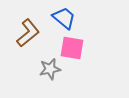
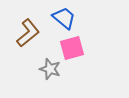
pink square: rotated 25 degrees counterclockwise
gray star: rotated 30 degrees clockwise
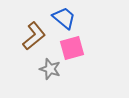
brown L-shape: moved 6 px right, 3 px down
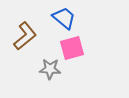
brown L-shape: moved 9 px left
gray star: rotated 15 degrees counterclockwise
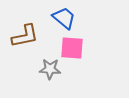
brown L-shape: rotated 28 degrees clockwise
pink square: rotated 20 degrees clockwise
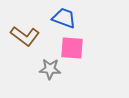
blue trapezoid: rotated 20 degrees counterclockwise
brown L-shape: rotated 48 degrees clockwise
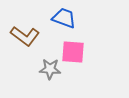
pink square: moved 1 px right, 4 px down
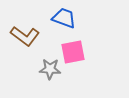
pink square: rotated 15 degrees counterclockwise
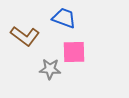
pink square: moved 1 px right; rotated 10 degrees clockwise
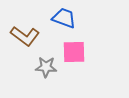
gray star: moved 4 px left, 2 px up
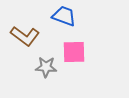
blue trapezoid: moved 2 px up
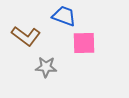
brown L-shape: moved 1 px right
pink square: moved 10 px right, 9 px up
